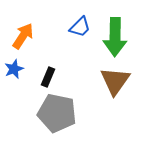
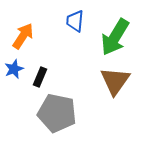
blue trapezoid: moved 5 px left, 6 px up; rotated 140 degrees clockwise
green arrow: rotated 30 degrees clockwise
black rectangle: moved 8 px left
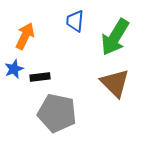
orange arrow: moved 2 px right; rotated 8 degrees counterclockwise
black rectangle: rotated 60 degrees clockwise
brown triangle: moved 2 px down; rotated 20 degrees counterclockwise
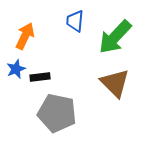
green arrow: rotated 12 degrees clockwise
blue star: moved 2 px right
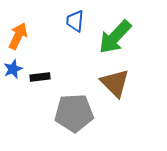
orange arrow: moved 7 px left
blue star: moved 3 px left
gray pentagon: moved 17 px right; rotated 15 degrees counterclockwise
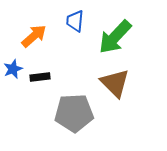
orange arrow: moved 16 px right; rotated 24 degrees clockwise
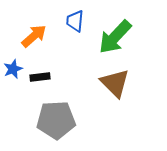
gray pentagon: moved 18 px left, 7 px down
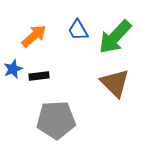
blue trapezoid: moved 3 px right, 9 px down; rotated 35 degrees counterclockwise
black rectangle: moved 1 px left, 1 px up
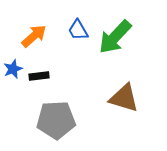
brown triangle: moved 9 px right, 15 px down; rotated 28 degrees counterclockwise
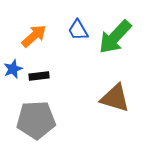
brown triangle: moved 9 px left
gray pentagon: moved 20 px left
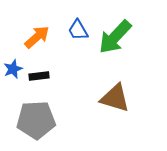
orange arrow: moved 3 px right, 1 px down
